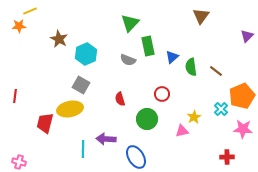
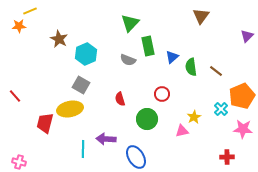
red line: rotated 48 degrees counterclockwise
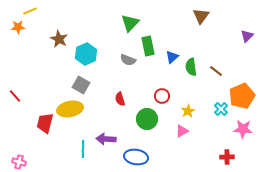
orange star: moved 1 px left, 1 px down
red circle: moved 2 px down
yellow star: moved 6 px left, 6 px up
pink triangle: rotated 16 degrees counterclockwise
blue ellipse: rotated 50 degrees counterclockwise
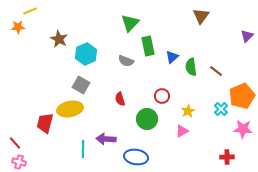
gray semicircle: moved 2 px left, 1 px down
red line: moved 47 px down
